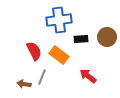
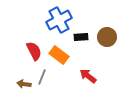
blue cross: rotated 20 degrees counterclockwise
black rectangle: moved 2 px up
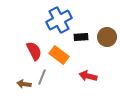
red arrow: rotated 24 degrees counterclockwise
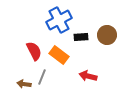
brown circle: moved 2 px up
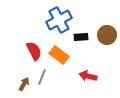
brown arrow: rotated 112 degrees clockwise
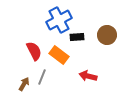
black rectangle: moved 4 px left
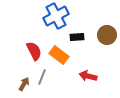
blue cross: moved 3 px left, 4 px up
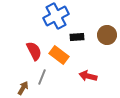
brown arrow: moved 1 px left, 4 px down
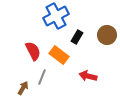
black rectangle: rotated 56 degrees counterclockwise
red semicircle: moved 1 px left
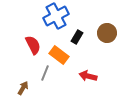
brown circle: moved 2 px up
red semicircle: moved 6 px up
gray line: moved 3 px right, 4 px up
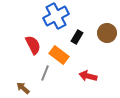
brown arrow: rotated 80 degrees counterclockwise
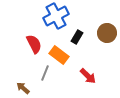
red semicircle: moved 1 px right, 1 px up
red arrow: rotated 150 degrees counterclockwise
